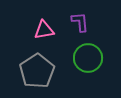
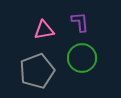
green circle: moved 6 px left
gray pentagon: rotated 12 degrees clockwise
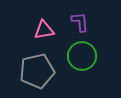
green circle: moved 2 px up
gray pentagon: rotated 8 degrees clockwise
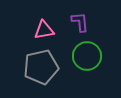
green circle: moved 5 px right
gray pentagon: moved 4 px right, 4 px up
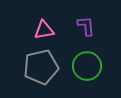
purple L-shape: moved 6 px right, 4 px down
green circle: moved 10 px down
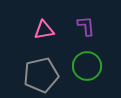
gray pentagon: moved 8 px down
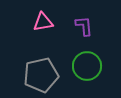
purple L-shape: moved 2 px left
pink triangle: moved 1 px left, 8 px up
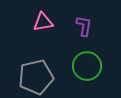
purple L-shape: rotated 15 degrees clockwise
gray pentagon: moved 5 px left, 2 px down
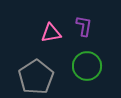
pink triangle: moved 8 px right, 11 px down
gray pentagon: rotated 20 degrees counterclockwise
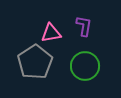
green circle: moved 2 px left
gray pentagon: moved 1 px left, 15 px up
